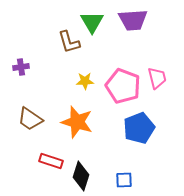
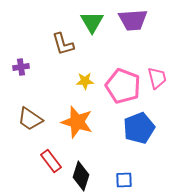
brown L-shape: moved 6 px left, 2 px down
red rectangle: rotated 35 degrees clockwise
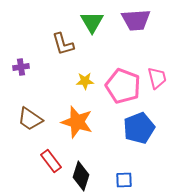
purple trapezoid: moved 3 px right
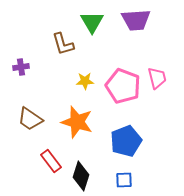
blue pentagon: moved 13 px left, 13 px down
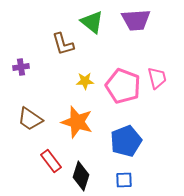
green triangle: rotated 20 degrees counterclockwise
